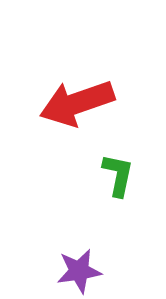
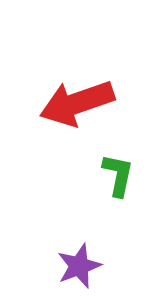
purple star: moved 5 px up; rotated 12 degrees counterclockwise
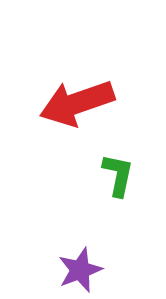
purple star: moved 1 px right, 4 px down
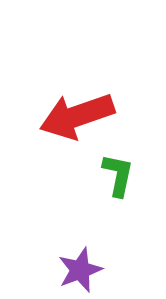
red arrow: moved 13 px down
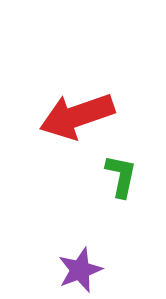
green L-shape: moved 3 px right, 1 px down
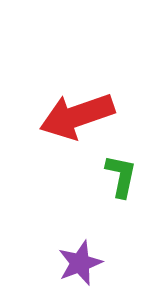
purple star: moved 7 px up
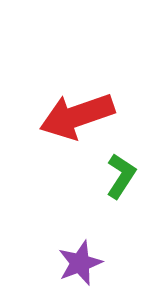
green L-shape: rotated 21 degrees clockwise
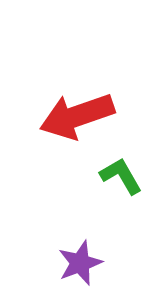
green L-shape: rotated 63 degrees counterclockwise
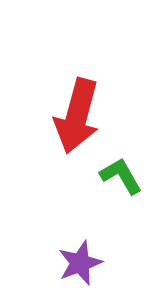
red arrow: rotated 56 degrees counterclockwise
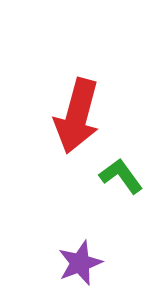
green L-shape: rotated 6 degrees counterclockwise
